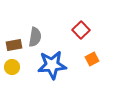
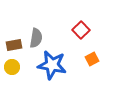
gray semicircle: moved 1 px right, 1 px down
blue star: rotated 16 degrees clockwise
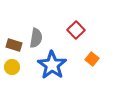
red square: moved 5 px left
brown rectangle: rotated 28 degrees clockwise
orange square: rotated 24 degrees counterclockwise
blue star: rotated 24 degrees clockwise
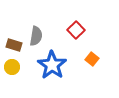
gray semicircle: moved 2 px up
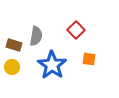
orange square: moved 3 px left; rotated 32 degrees counterclockwise
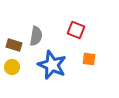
red square: rotated 24 degrees counterclockwise
blue star: rotated 12 degrees counterclockwise
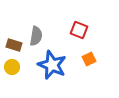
red square: moved 3 px right
orange square: rotated 32 degrees counterclockwise
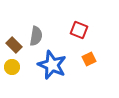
brown rectangle: rotated 28 degrees clockwise
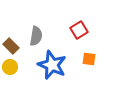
red square: rotated 36 degrees clockwise
brown rectangle: moved 3 px left, 1 px down
orange square: rotated 32 degrees clockwise
yellow circle: moved 2 px left
